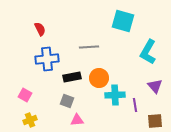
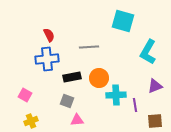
red semicircle: moved 9 px right, 6 px down
purple triangle: rotated 49 degrees clockwise
cyan cross: moved 1 px right
yellow cross: moved 1 px right, 1 px down
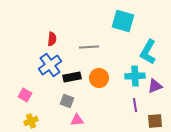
red semicircle: moved 3 px right, 4 px down; rotated 32 degrees clockwise
blue cross: moved 3 px right, 6 px down; rotated 30 degrees counterclockwise
cyan cross: moved 19 px right, 19 px up
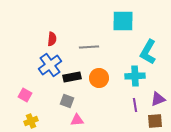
cyan square: rotated 15 degrees counterclockwise
purple triangle: moved 3 px right, 13 px down
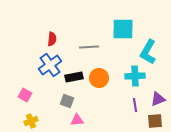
cyan square: moved 8 px down
black rectangle: moved 2 px right
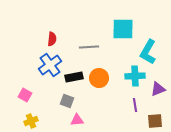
purple triangle: moved 10 px up
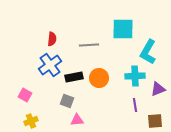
gray line: moved 2 px up
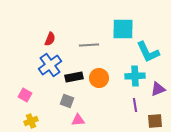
red semicircle: moved 2 px left; rotated 16 degrees clockwise
cyan L-shape: rotated 55 degrees counterclockwise
pink triangle: moved 1 px right
